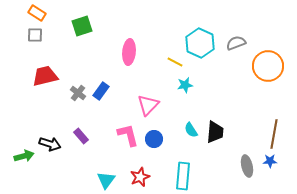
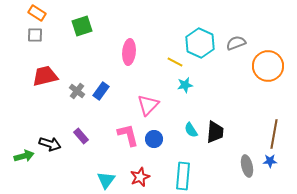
gray cross: moved 1 px left, 2 px up
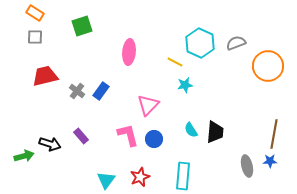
orange rectangle: moved 2 px left
gray square: moved 2 px down
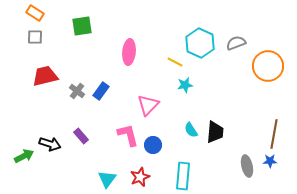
green square: rotated 10 degrees clockwise
blue circle: moved 1 px left, 6 px down
green arrow: rotated 12 degrees counterclockwise
cyan triangle: moved 1 px right, 1 px up
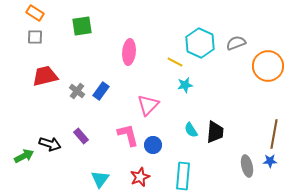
cyan triangle: moved 7 px left
